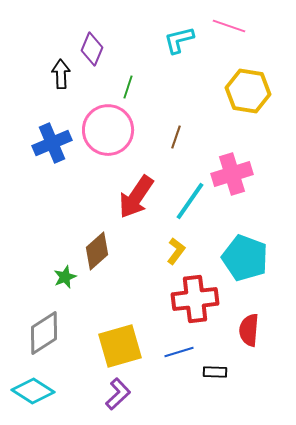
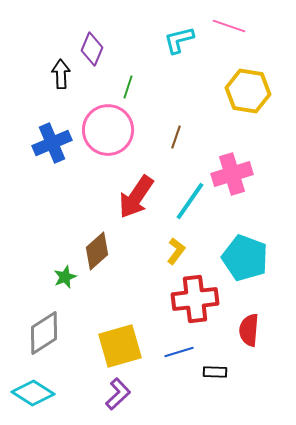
cyan diamond: moved 2 px down
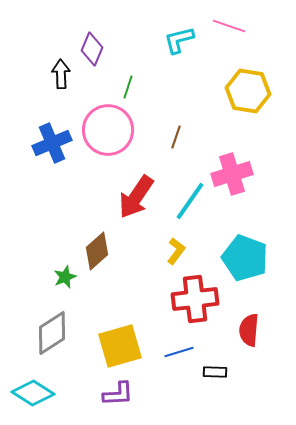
gray diamond: moved 8 px right
purple L-shape: rotated 40 degrees clockwise
